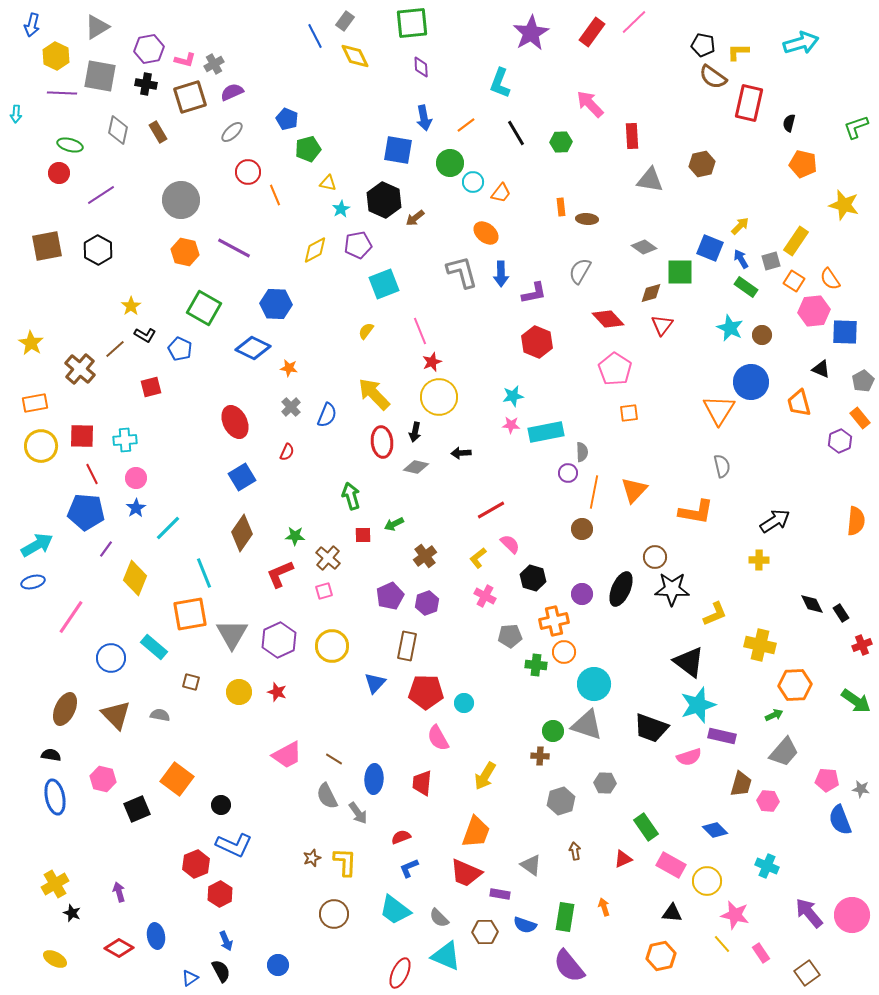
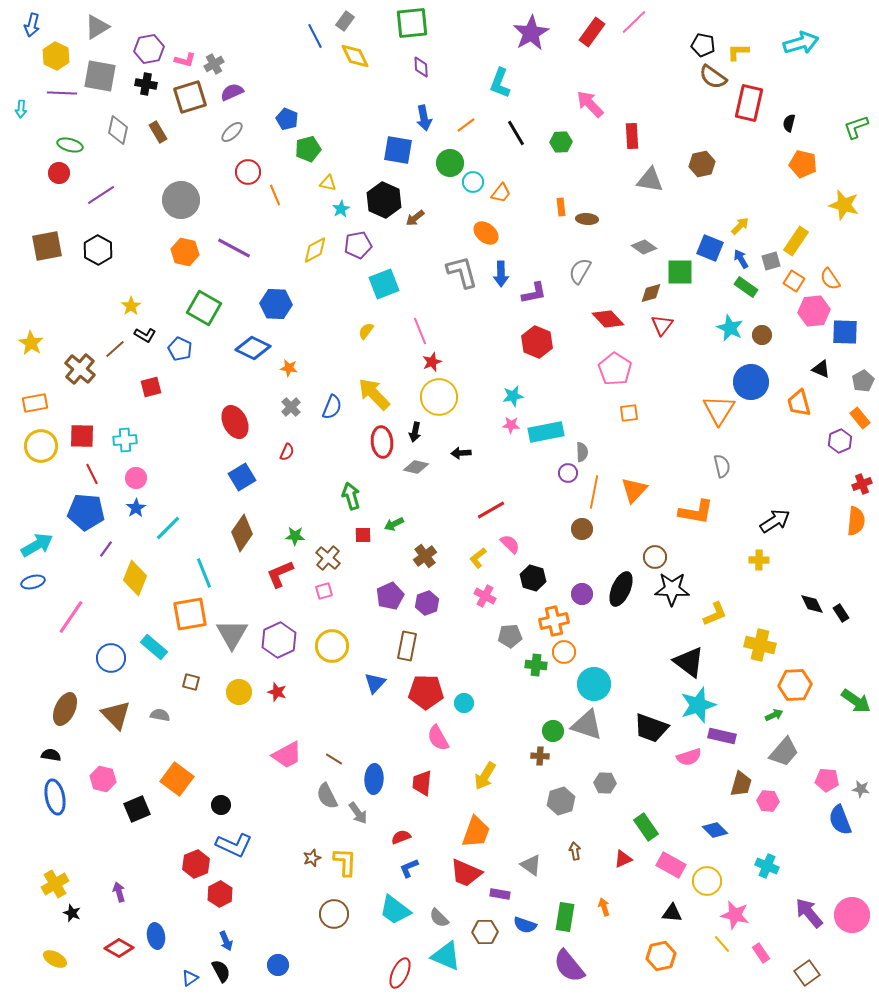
cyan arrow at (16, 114): moved 5 px right, 5 px up
blue semicircle at (327, 415): moved 5 px right, 8 px up
red cross at (862, 645): moved 161 px up
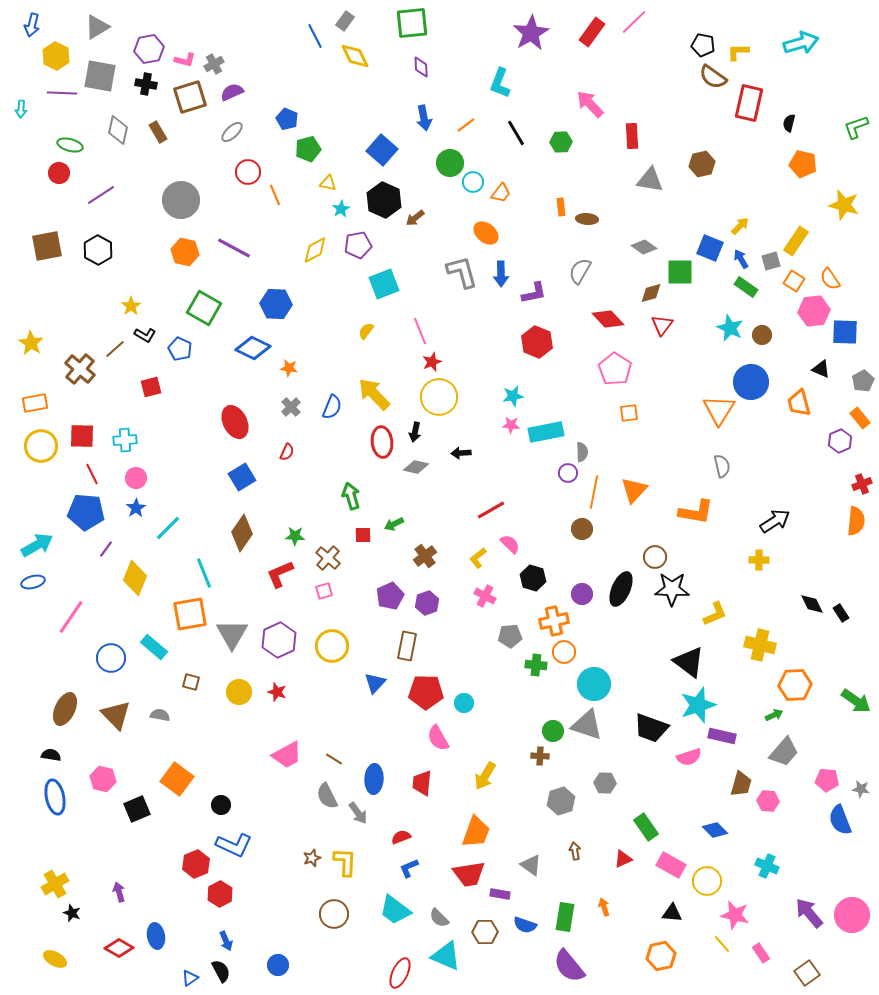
blue square at (398, 150): moved 16 px left; rotated 32 degrees clockwise
red trapezoid at (466, 873): moved 3 px right, 1 px down; rotated 32 degrees counterclockwise
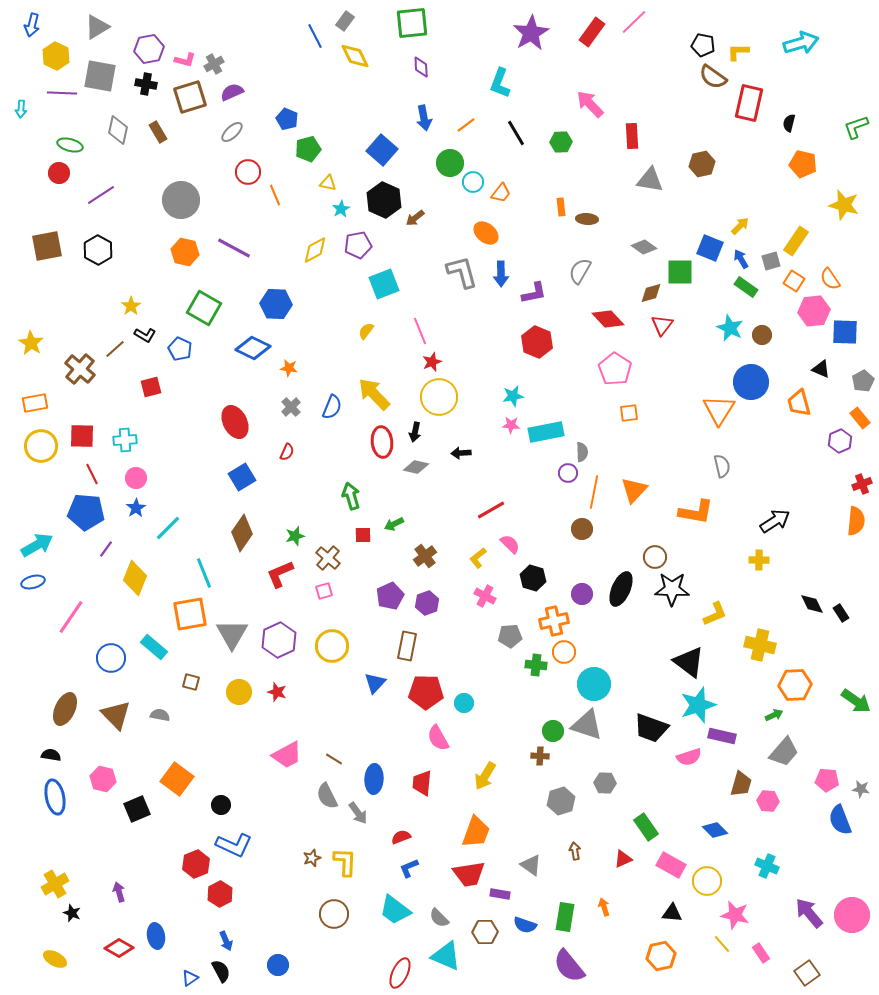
green star at (295, 536): rotated 18 degrees counterclockwise
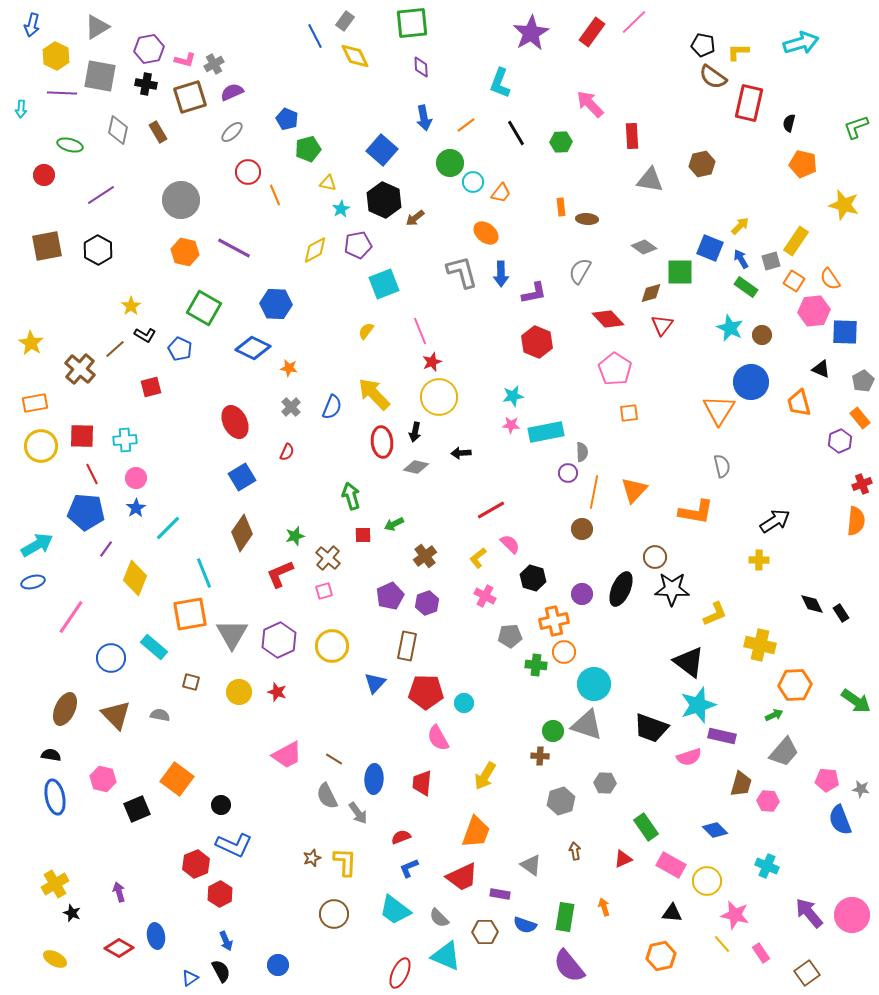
red circle at (59, 173): moved 15 px left, 2 px down
red trapezoid at (469, 874): moved 7 px left, 3 px down; rotated 16 degrees counterclockwise
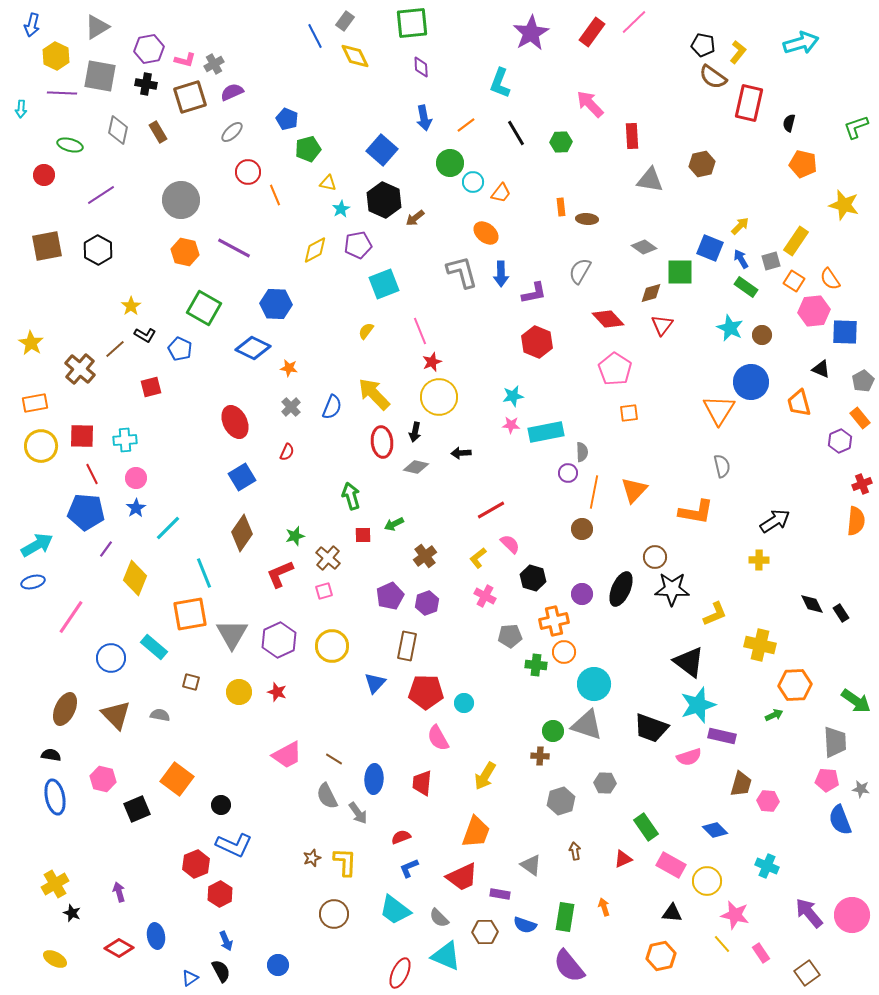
yellow L-shape at (738, 52): rotated 130 degrees clockwise
gray trapezoid at (784, 752): moved 51 px right, 10 px up; rotated 44 degrees counterclockwise
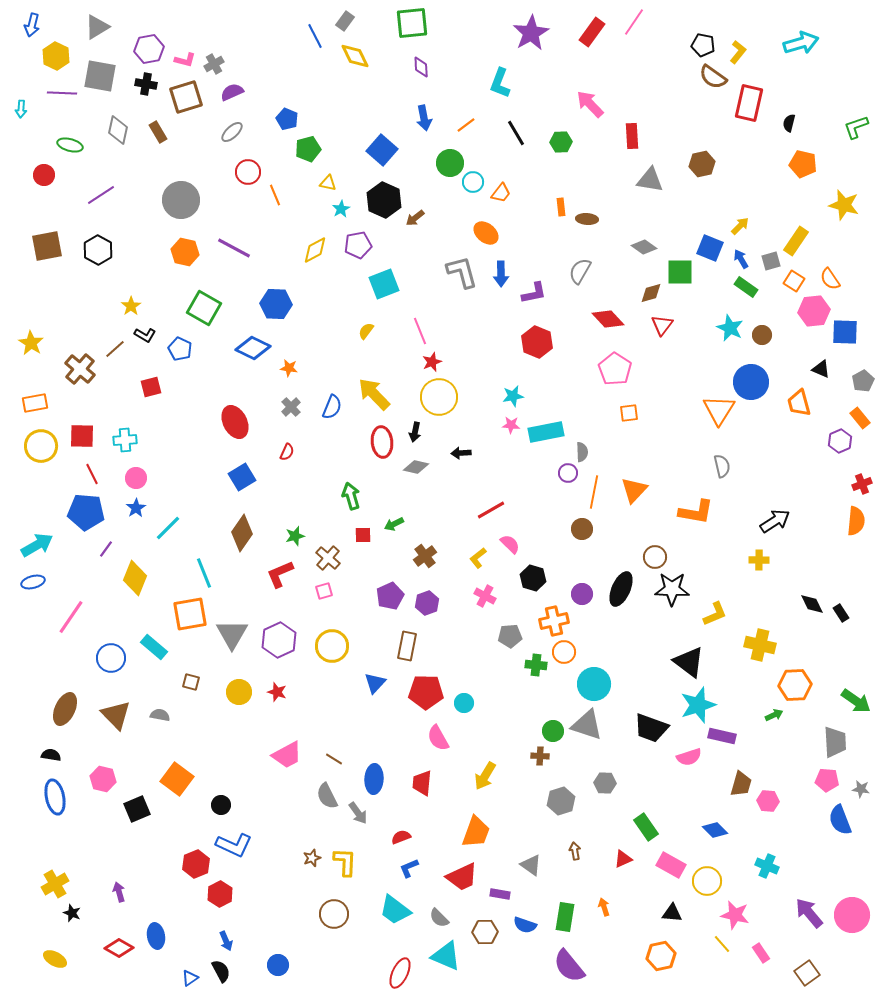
pink line at (634, 22): rotated 12 degrees counterclockwise
brown square at (190, 97): moved 4 px left
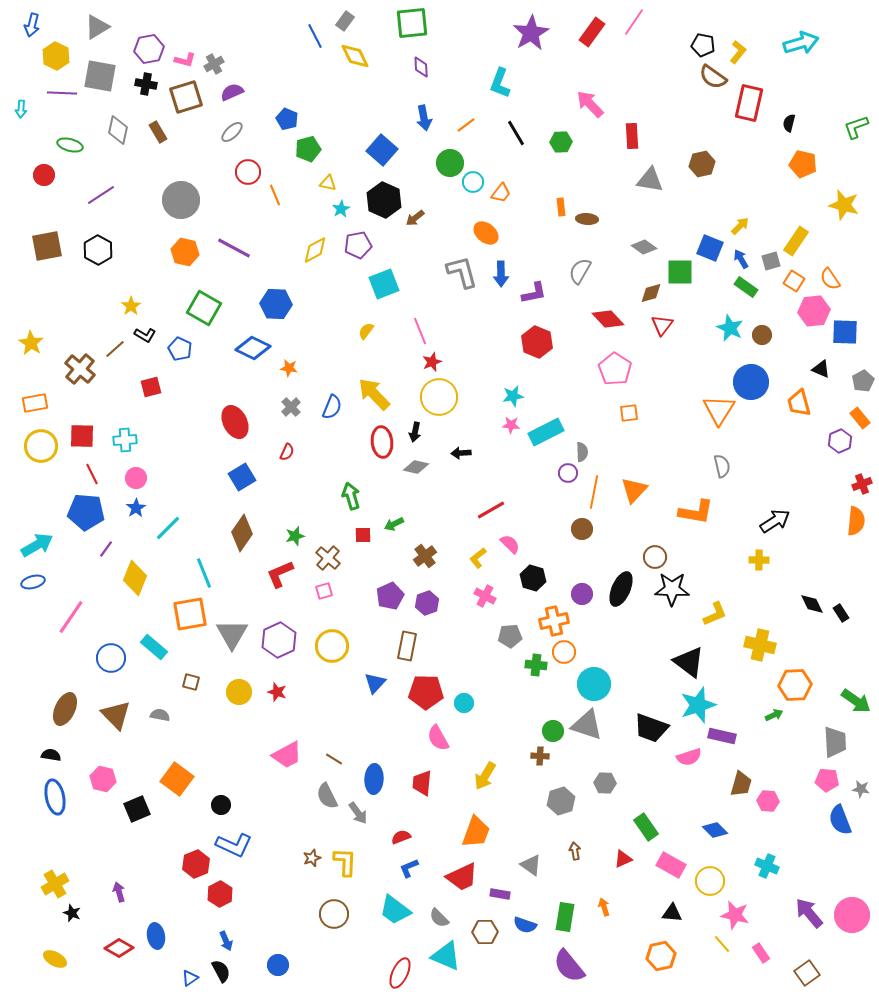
cyan rectangle at (546, 432): rotated 16 degrees counterclockwise
yellow circle at (707, 881): moved 3 px right
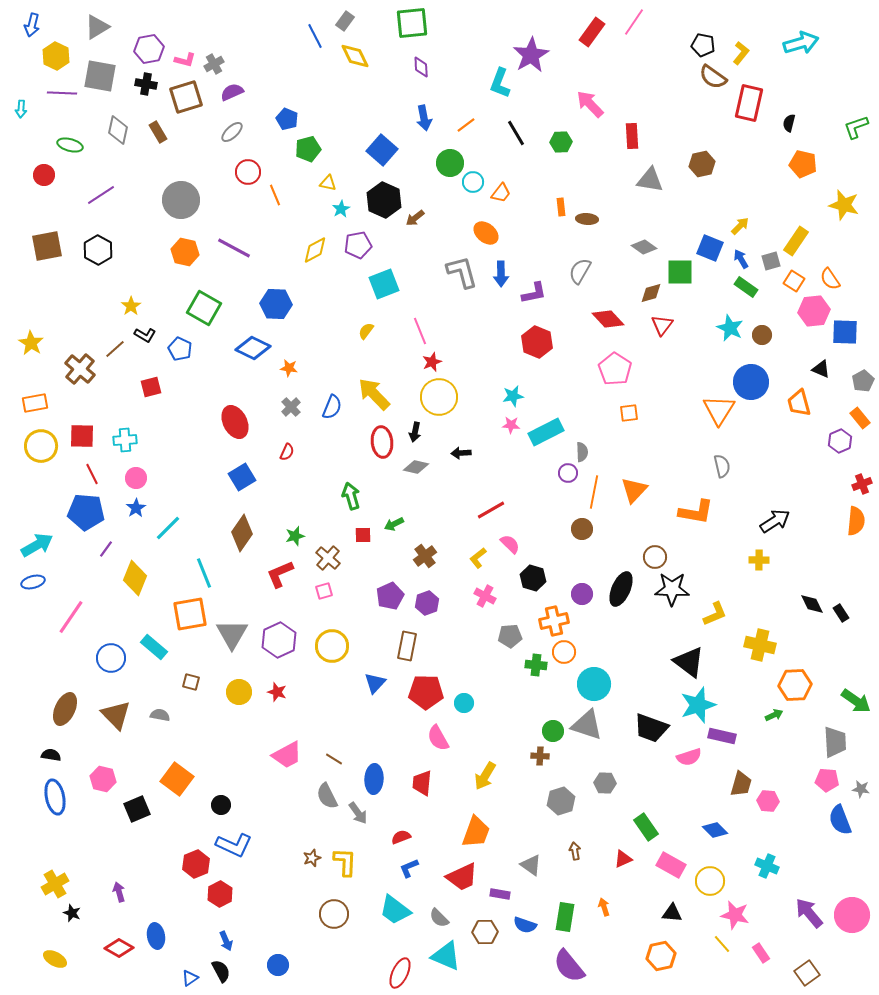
purple star at (531, 33): moved 22 px down
yellow L-shape at (738, 52): moved 3 px right, 1 px down
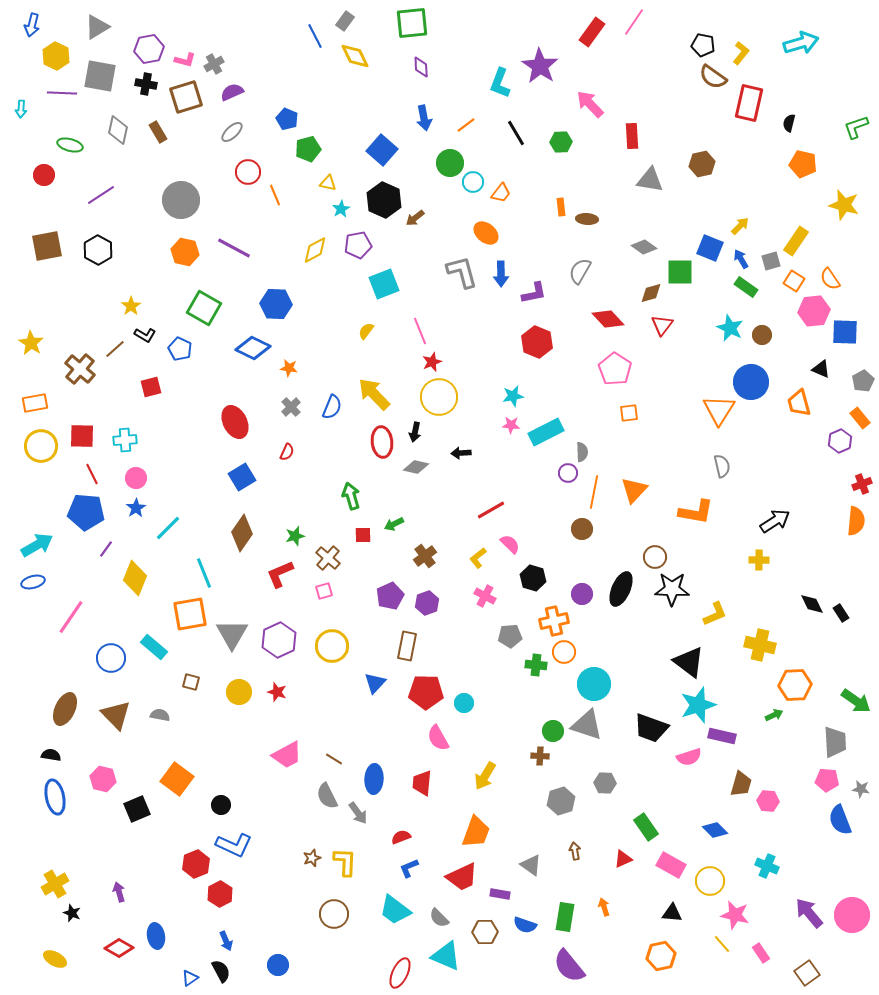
purple star at (531, 55): moved 9 px right, 11 px down; rotated 9 degrees counterclockwise
